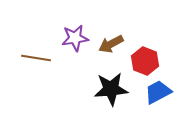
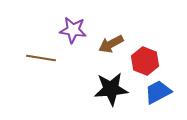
purple star: moved 2 px left, 8 px up; rotated 16 degrees clockwise
brown line: moved 5 px right
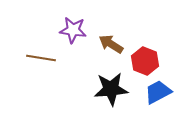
brown arrow: rotated 60 degrees clockwise
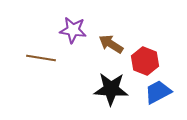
black star: rotated 8 degrees clockwise
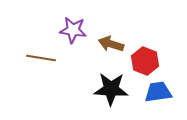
brown arrow: rotated 15 degrees counterclockwise
blue trapezoid: rotated 20 degrees clockwise
